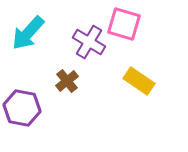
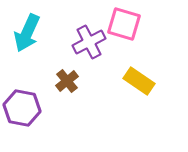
cyan arrow: moved 1 px left; rotated 18 degrees counterclockwise
purple cross: rotated 32 degrees clockwise
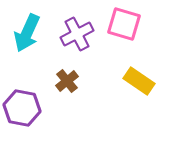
purple cross: moved 12 px left, 8 px up
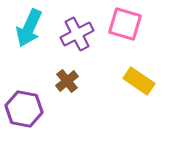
pink square: moved 1 px right
cyan arrow: moved 2 px right, 5 px up
purple hexagon: moved 2 px right, 1 px down
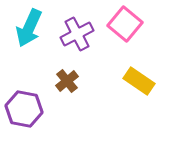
pink square: rotated 24 degrees clockwise
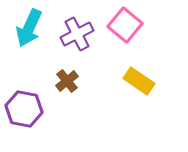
pink square: moved 1 px down
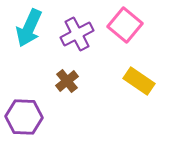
purple hexagon: moved 8 px down; rotated 9 degrees counterclockwise
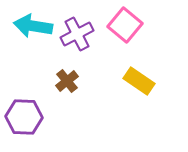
cyan arrow: moved 4 px right, 2 px up; rotated 75 degrees clockwise
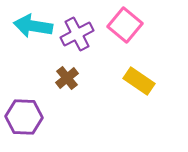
brown cross: moved 3 px up
